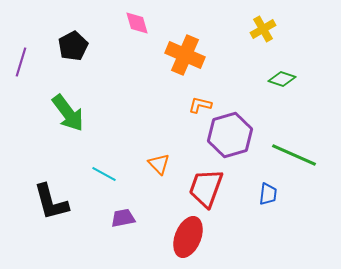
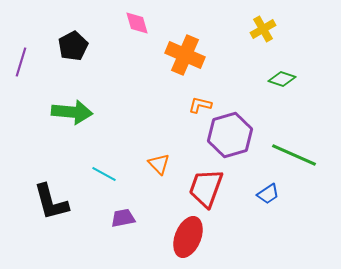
green arrow: moved 4 px right, 1 px up; rotated 48 degrees counterclockwise
blue trapezoid: rotated 50 degrees clockwise
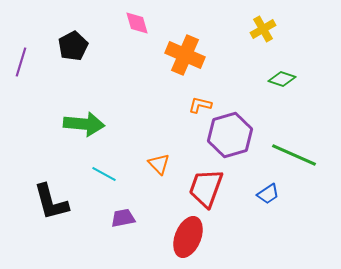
green arrow: moved 12 px right, 12 px down
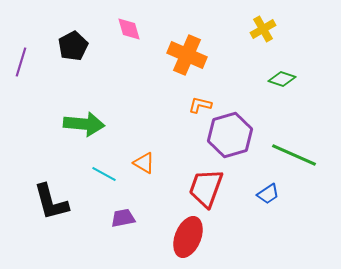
pink diamond: moved 8 px left, 6 px down
orange cross: moved 2 px right
orange triangle: moved 15 px left, 1 px up; rotated 15 degrees counterclockwise
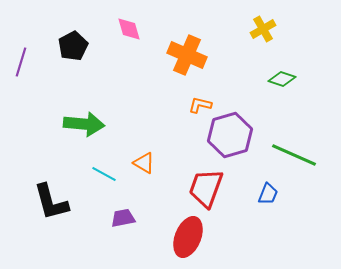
blue trapezoid: rotated 35 degrees counterclockwise
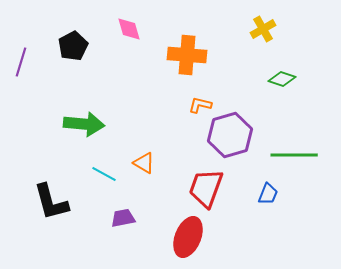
orange cross: rotated 18 degrees counterclockwise
green line: rotated 24 degrees counterclockwise
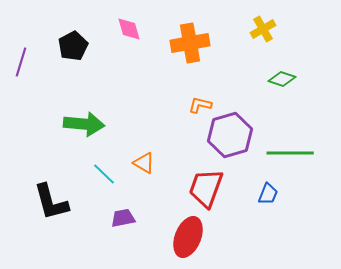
orange cross: moved 3 px right, 12 px up; rotated 15 degrees counterclockwise
green line: moved 4 px left, 2 px up
cyan line: rotated 15 degrees clockwise
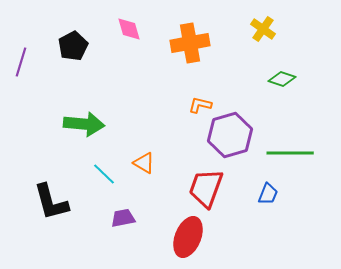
yellow cross: rotated 25 degrees counterclockwise
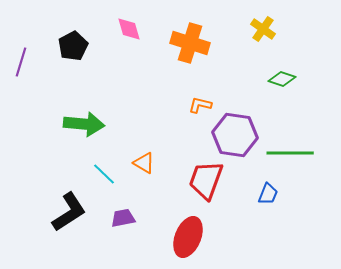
orange cross: rotated 27 degrees clockwise
purple hexagon: moved 5 px right; rotated 24 degrees clockwise
red trapezoid: moved 8 px up
black L-shape: moved 18 px right, 10 px down; rotated 108 degrees counterclockwise
